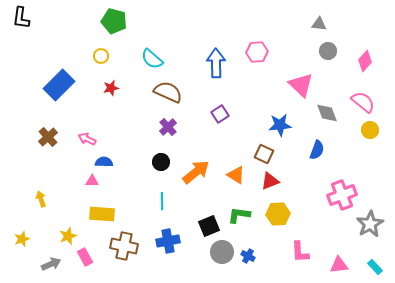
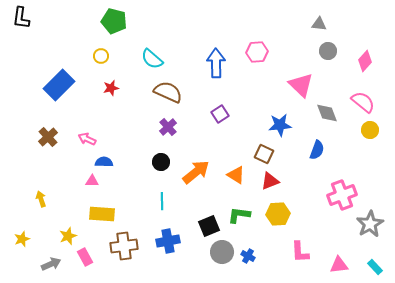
brown cross at (124, 246): rotated 20 degrees counterclockwise
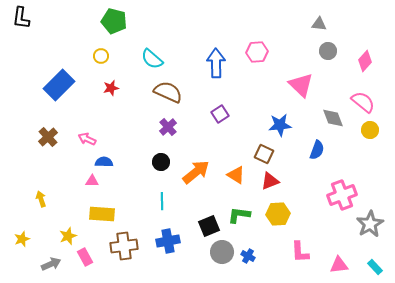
gray diamond at (327, 113): moved 6 px right, 5 px down
